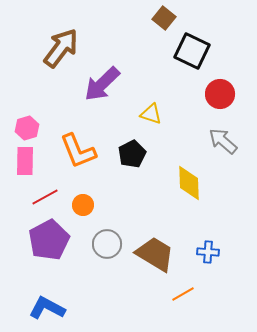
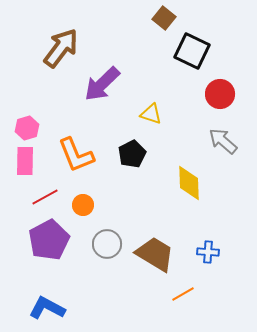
orange L-shape: moved 2 px left, 4 px down
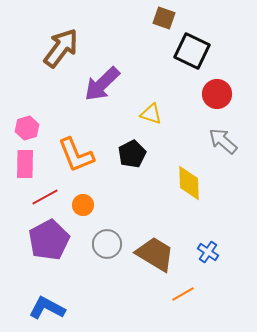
brown square: rotated 20 degrees counterclockwise
red circle: moved 3 px left
pink rectangle: moved 3 px down
blue cross: rotated 30 degrees clockwise
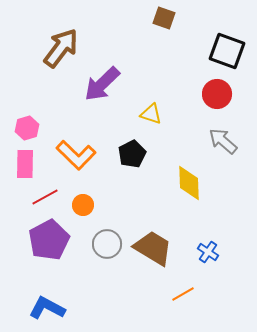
black square: moved 35 px right; rotated 6 degrees counterclockwise
orange L-shape: rotated 24 degrees counterclockwise
brown trapezoid: moved 2 px left, 6 px up
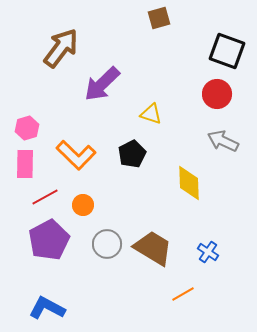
brown square: moved 5 px left; rotated 35 degrees counterclockwise
gray arrow: rotated 16 degrees counterclockwise
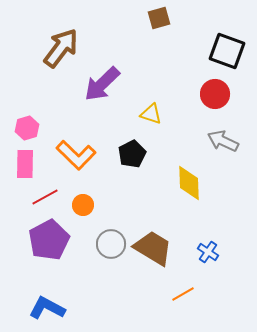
red circle: moved 2 px left
gray circle: moved 4 px right
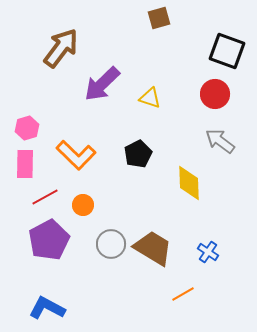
yellow triangle: moved 1 px left, 16 px up
gray arrow: moved 3 px left; rotated 12 degrees clockwise
black pentagon: moved 6 px right
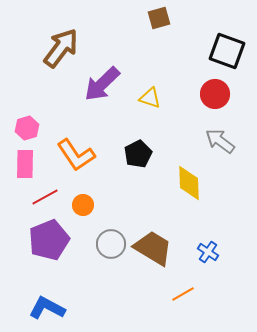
orange L-shape: rotated 12 degrees clockwise
purple pentagon: rotated 6 degrees clockwise
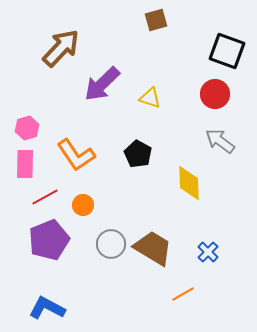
brown square: moved 3 px left, 2 px down
brown arrow: rotated 6 degrees clockwise
black pentagon: rotated 16 degrees counterclockwise
blue cross: rotated 10 degrees clockwise
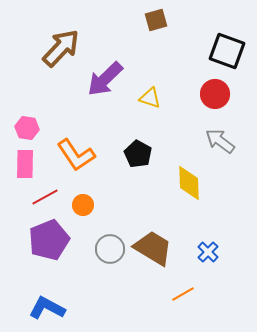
purple arrow: moved 3 px right, 5 px up
pink hexagon: rotated 25 degrees clockwise
gray circle: moved 1 px left, 5 px down
